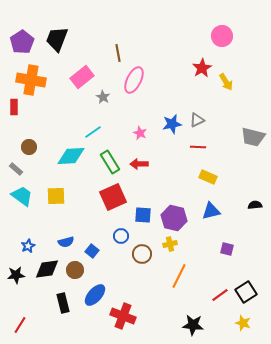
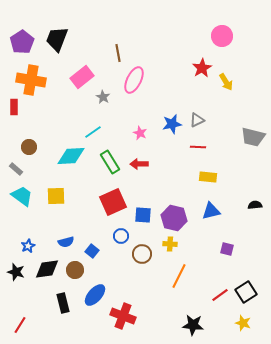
yellow rectangle at (208, 177): rotated 18 degrees counterclockwise
red square at (113, 197): moved 5 px down
yellow cross at (170, 244): rotated 16 degrees clockwise
black star at (16, 275): moved 3 px up; rotated 24 degrees clockwise
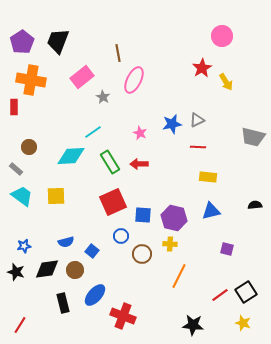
black trapezoid at (57, 39): moved 1 px right, 2 px down
blue star at (28, 246): moved 4 px left; rotated 16 degrees clockwise
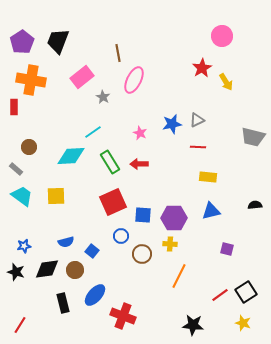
purple hexagon at (174, 218): rotated 15 degrees counterclockwise
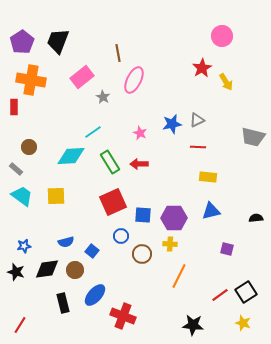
black semicircle at (255, 205): moved 1 px right, 13 px down
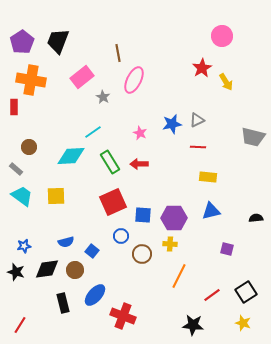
red line at (220, 295): moved 8 px left
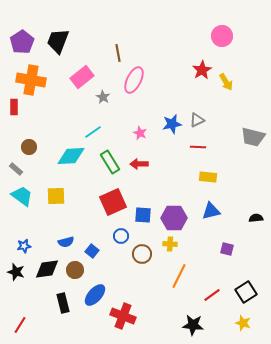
red star at (202, 68): moved 2 px down
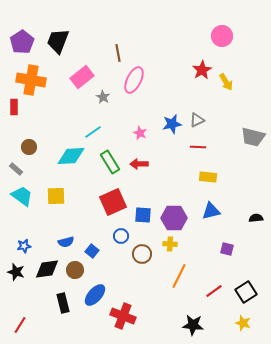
red line at (212, 295): moved 2 px right, 4 px up
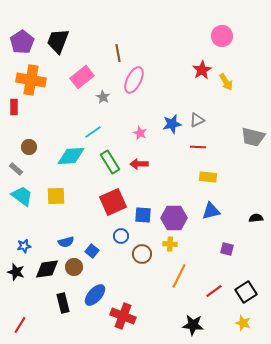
brown circle at (75, 270): moved 1 px left, 3 px up
